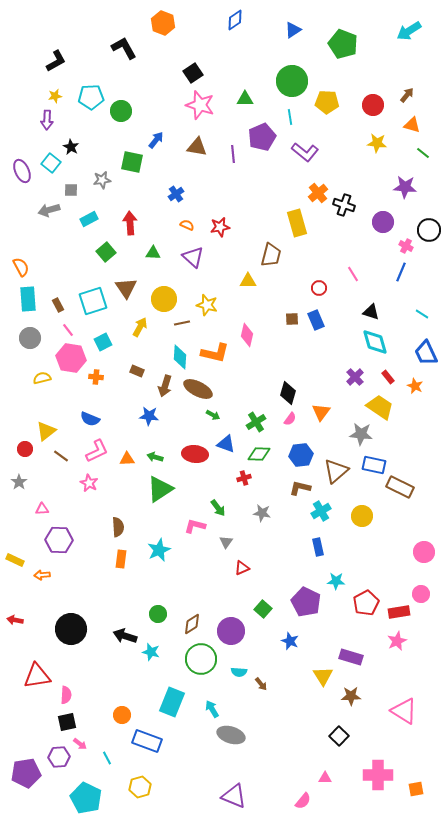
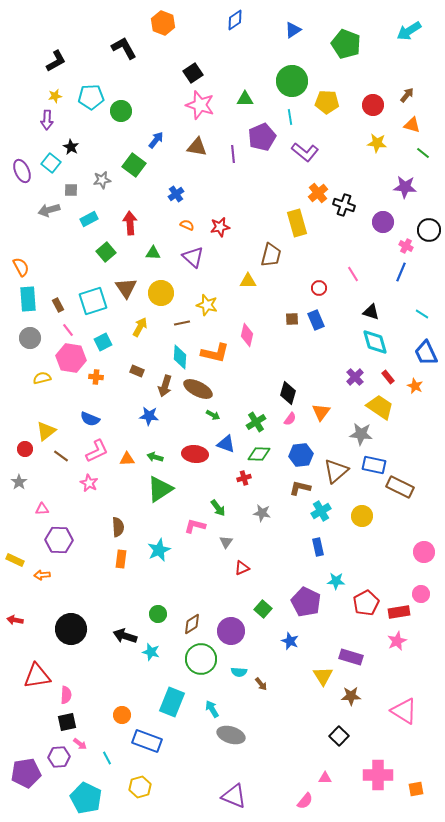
green pentagon at (343, 44): moved 3 px right
green square at (132, 162): moved 2 px right, 3 px down; rotated 25 degrees clockwise
yellow circle at (164, 299): moved 3 px left, 6 px up
pink semicircle at (303, 801): moved 2 px right
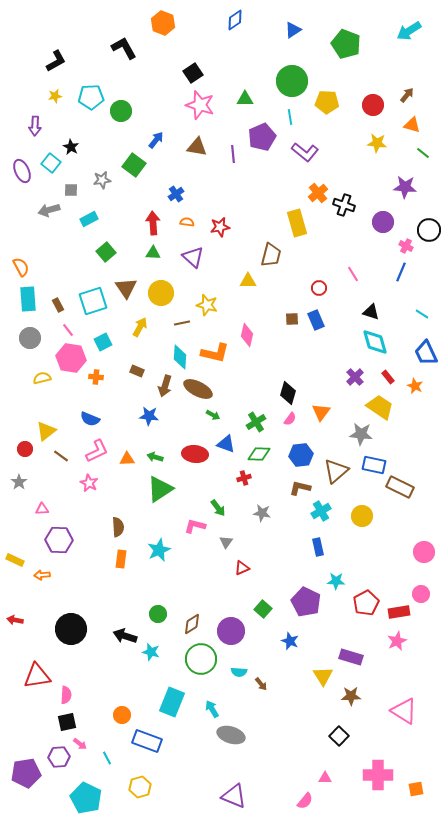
purple arrow at (47, 120): moved 12 px left, 6 px down
red arrow at (130, 223): moved 23 px right
orange semicircle at (187, 225): moved 3 px up; rotated 16 degrees counterclockwise
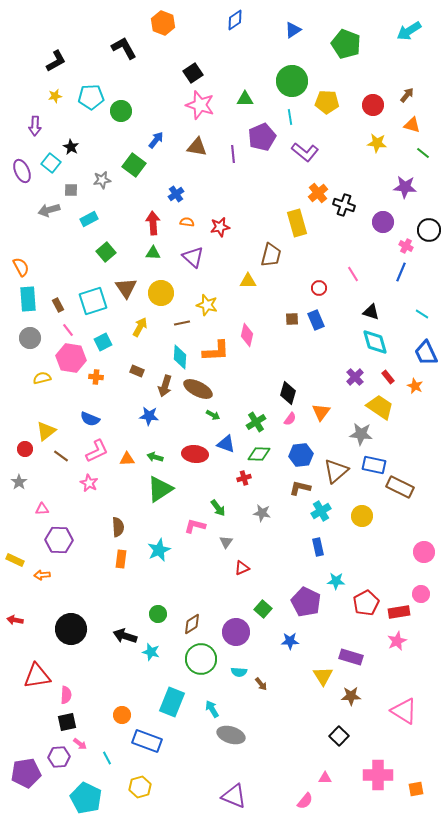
orange L-shape at (215, 353): moved 1 px right, 2 px up; rotated 16 degrees counterclockwise
purple circle at (231, 631): moved 5 px right, 1 px down
blue star at (290, 641): rotated 24 degrees counterclockwise
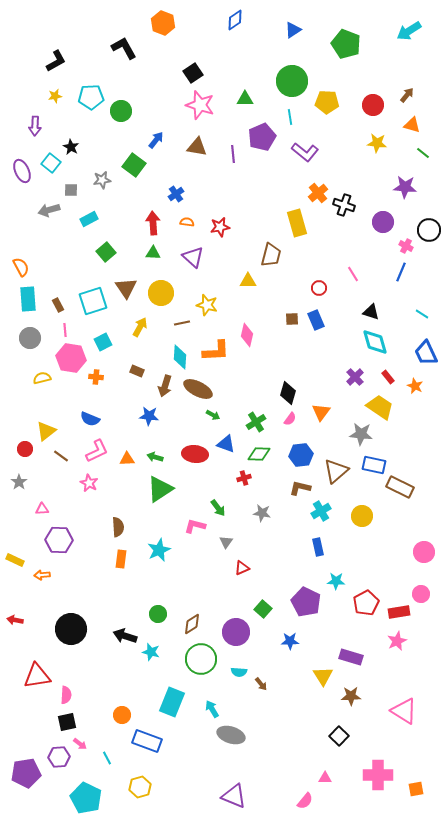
pink line at (68, 330): moved 3 px left; rotated 32 degrees clockwise
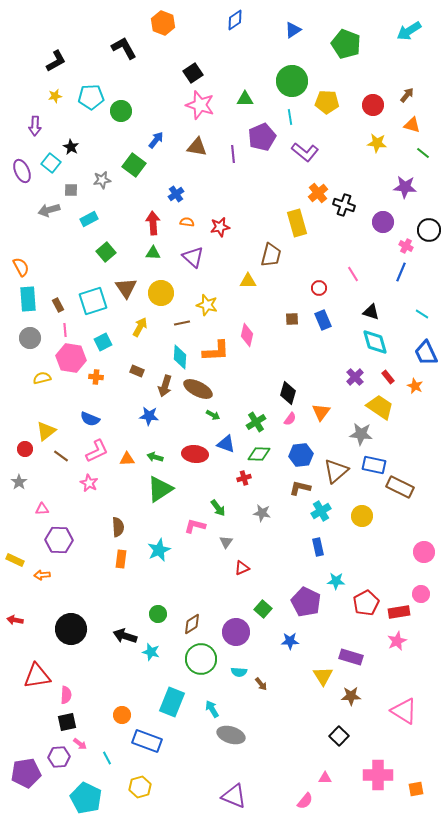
blue rectangle at (316, 320): moved 7 px right
